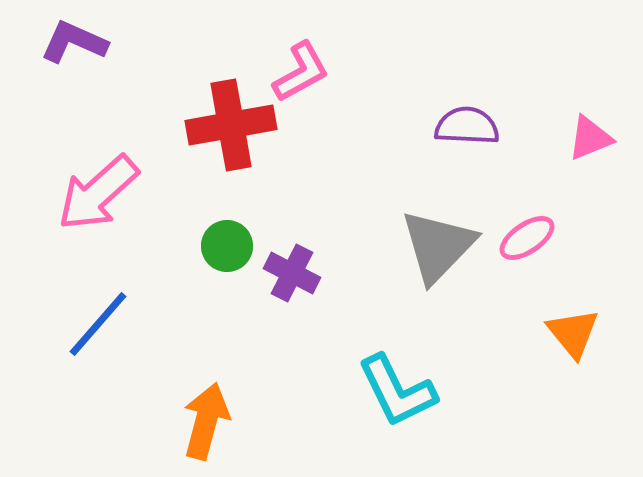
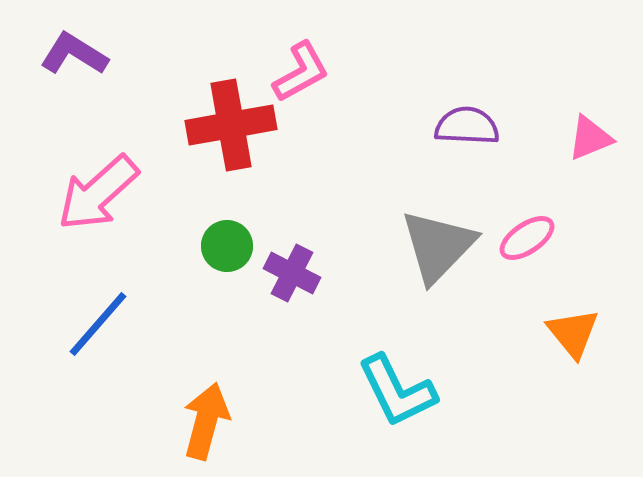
purple L-shape: moved 12 px down; rotated 8 degrees clockwise
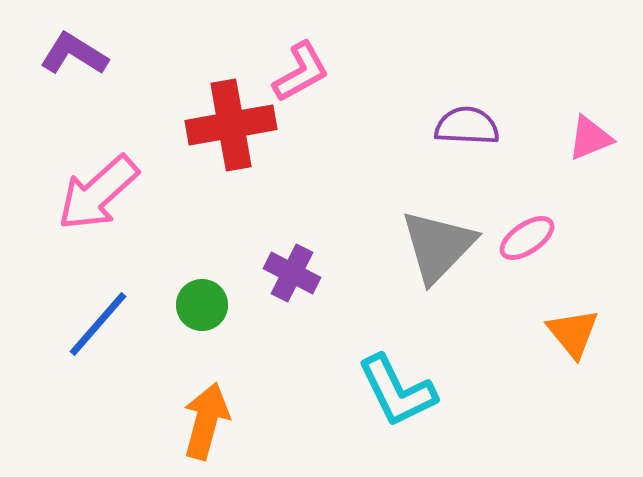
green circle: moved 25 px left, 59 px down
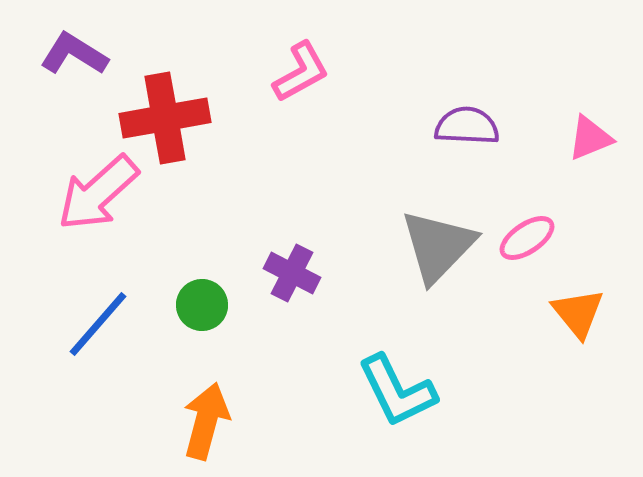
red cross: moved 66 px left, 7 px up
orange triangle: moved 5 px right, 20 px up
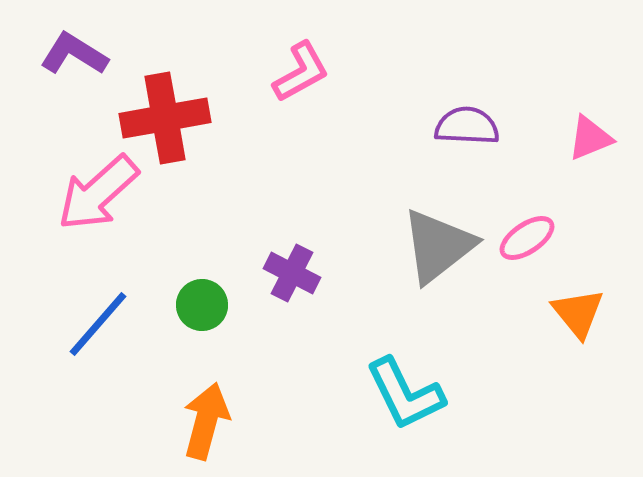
gray triangle: rotated 8 degrees clockwise
cyan L-shape: moved 8 px right, 3 px down
